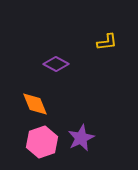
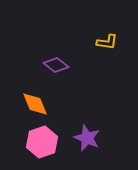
yellow L-shape: rotated 15 degrees clockwise
purple diamond: moved 1 px down; rotated 10 degrees clockwise
purple star: moved 6 px right; rotated 24 degrees counterclockwise
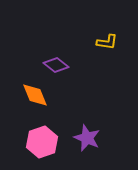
orange diamond: moved 9 px up
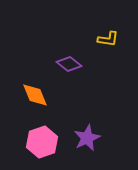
yellow L-shape: moved 1 px right, 3 px up
purple diamond: moved 13 px right, 1 px up
purple star: rotated 24 degrees clockwise
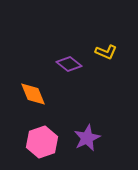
yellow L-shape: moved 2 px left, 13 px down; rotated 15 degrees clockwise
orange diamond: moved 2 px left, 1 px up
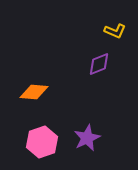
yellow L-shape: moved 9 px right, 21 px up
purple diamond: moved 30 px right; rotated 60 degrees counterclockwise
orange diamond: moved 1 px right, 2 px up; rotated 64 degrees counterclockwise
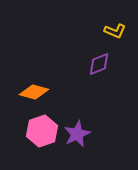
orange diamond: rotated 12 degrees clockwise
purple star: moved 10 px left, 4 px up
pink hexagon: moved 11 px up
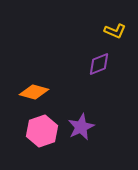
purple star: moved 4 px right, 7 px up
